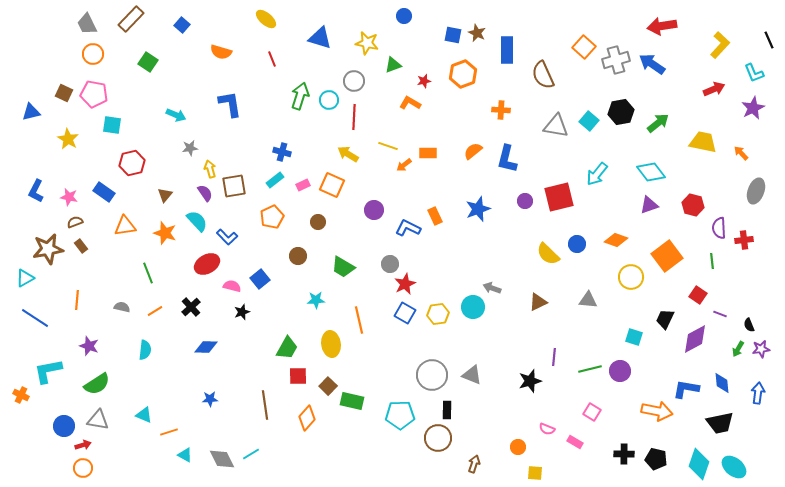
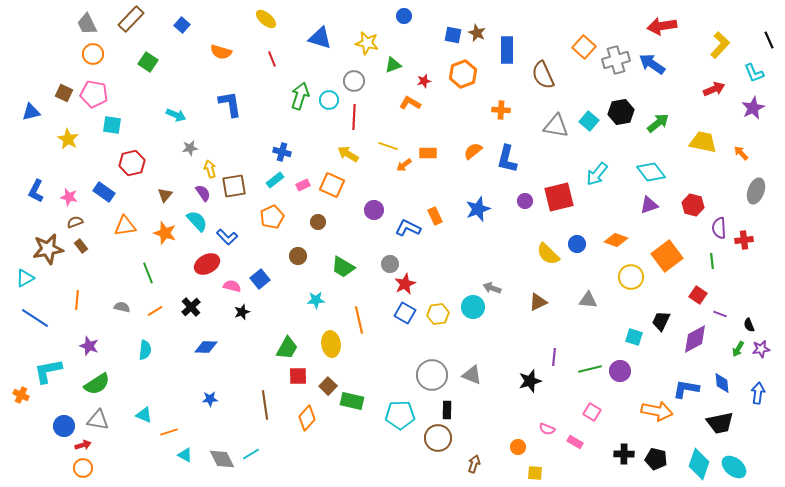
purple semicircle at (205, 193): moved 2 px left
black trapezoid at (665, 319): moved 4 px left, 2 px down
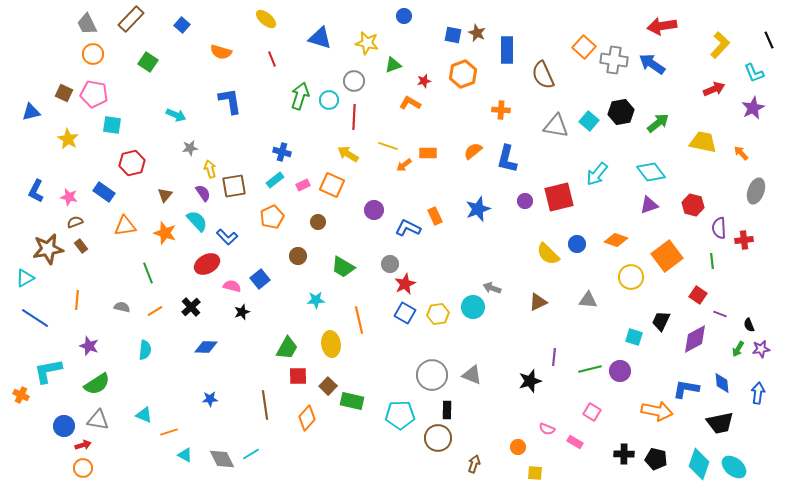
gray cross at (616, 60): moved 2 px left; rotated 24 degrees clockwise
blue L-shape at (230, 104): moved 3 px up
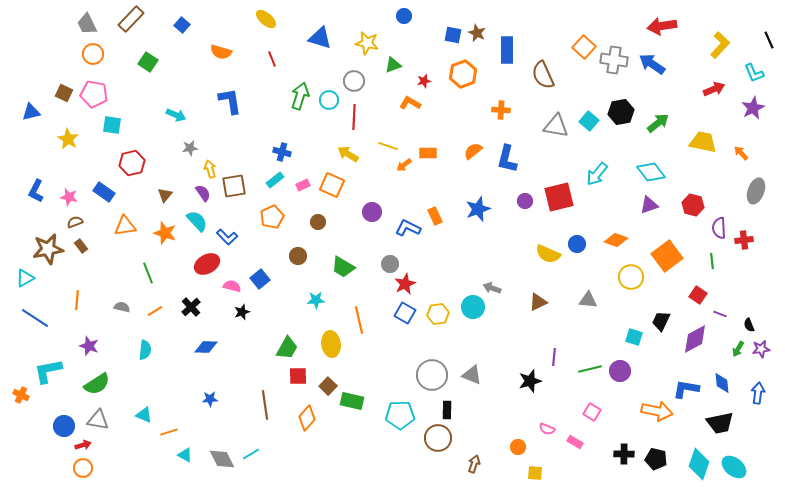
purple circle at (374, 210): moved 2 px left, 2 px down
yellow semicircle at (548, 254): rotated 20 degrees counterclockwise
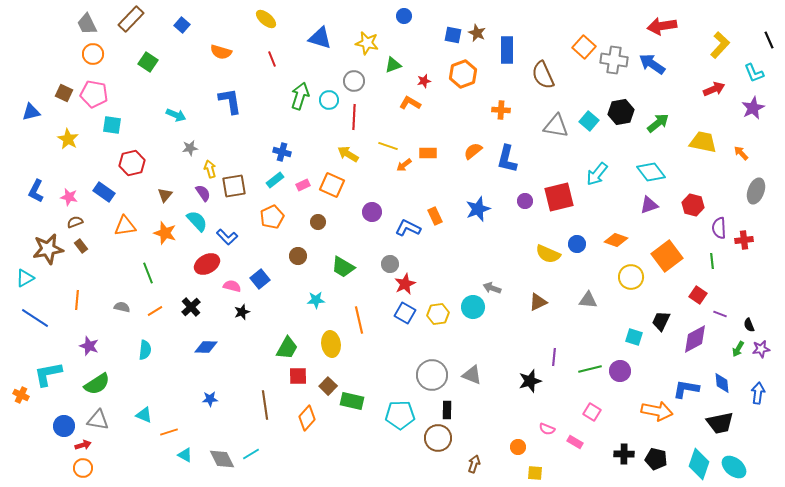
cyan L-shape at (48, 371): moved 3 px down
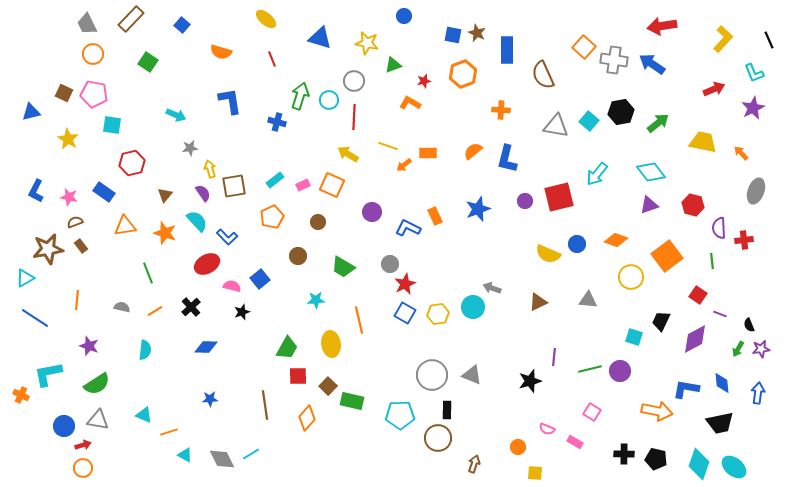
yellow L-shape at (720, 45): moved 3 px right, 6 px up
blue cross at (282, 152): moved 5 px left, 30 px up
